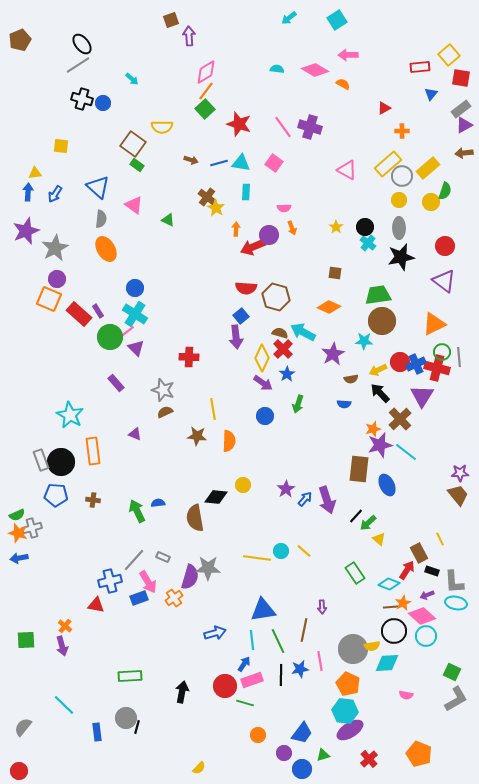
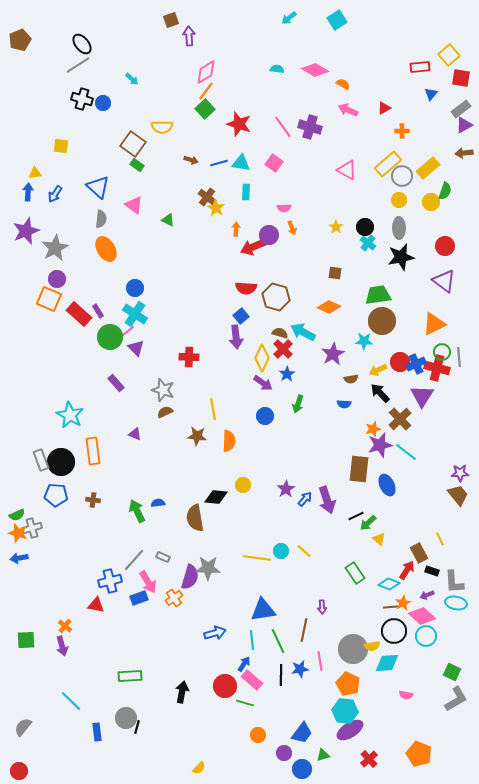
pink arrow at (348, 55): moved 55 px down; rotated 24 degrees clockwise
black line at (356, 516): rotated 21 degrees clockwise
pink rectangle at (252, 680): rotated 60 degrees clockwise
cyan line at (64, 705): moved 7 px right, 4 px up
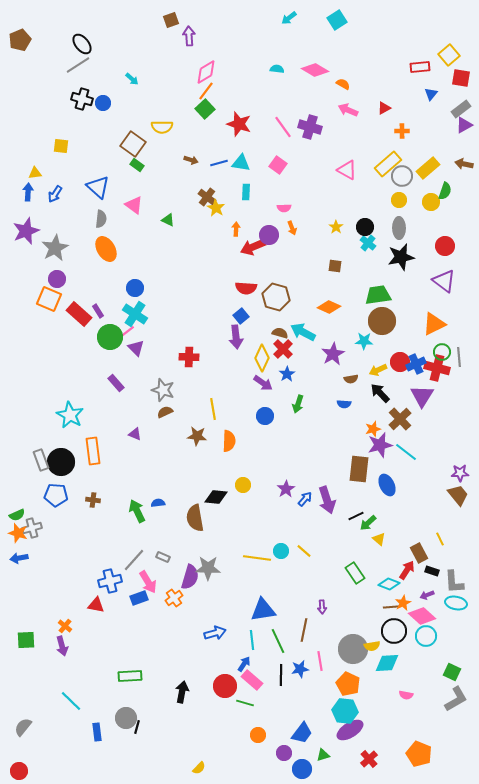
brown arrow at (464, 153): moved 11 px down; rotated 18 degrees clockwise
pink square at (274, 163): moved 4 px right, 2 px down
brown square at (335, 273): moved 7 px up
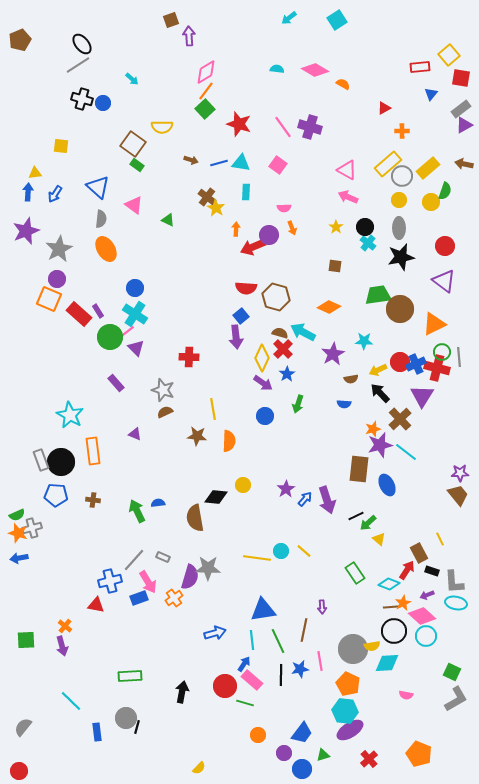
pink arrow at (348, 110): moved 87 px down
gray star at (55, 248): moved 4 px right, 1 px down
brown circle at (382, 321): moved 18 px right, 12 px up
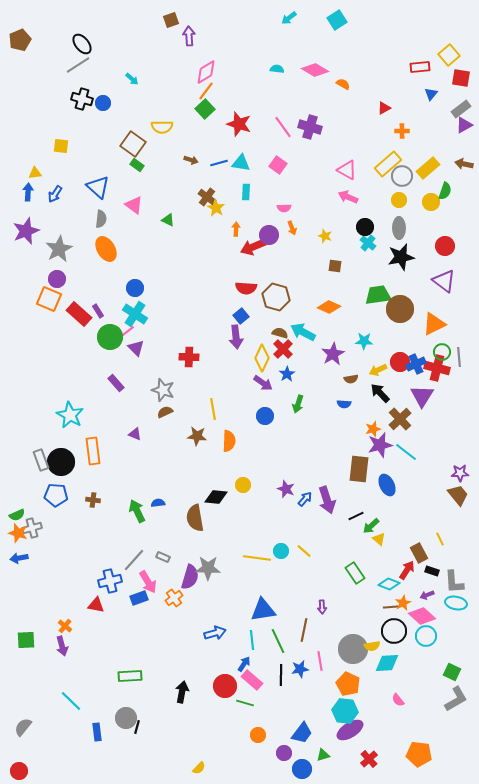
yellow star at (336, 227): moved 11 px left, 9 px down; rotated 16 degrees counterclockwise
purple star at (286, 489): rotated 18 degrees counterclockwise
green arrow at (368, 523): moved 3 px right, 3 px down
pink semicircle at (406, 695): moved 8 px left, 5 px down; rotated 40 degrees clockwise
orange pentagon at (419, 754): rotated 15 degrees counterclockwise
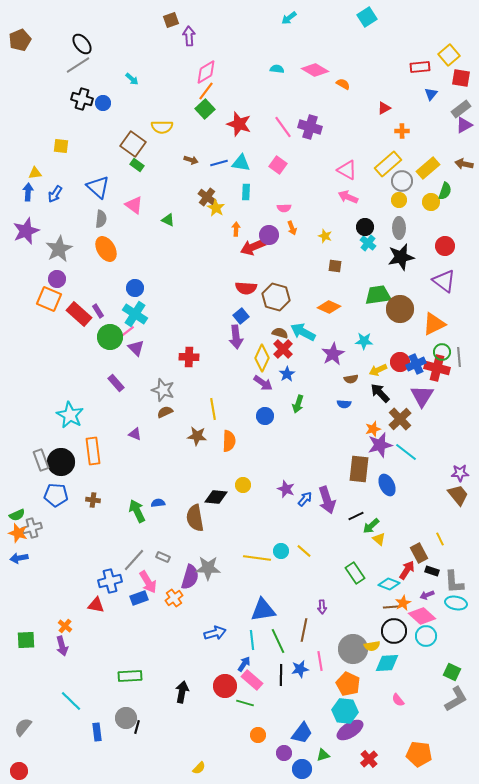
cyan square at (337, 20): moved 30 px right, 3 px up
gray circle at (402, 176): moved 5 px down
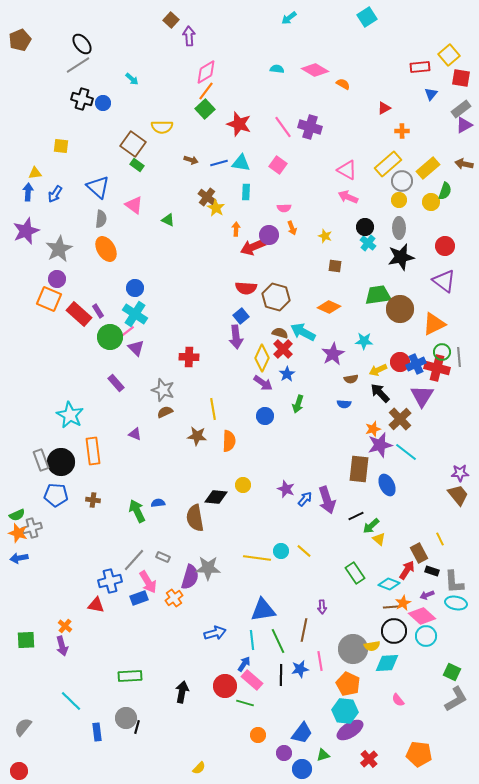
brown square at (171, 20): rotated 28 degrees counterclockwise
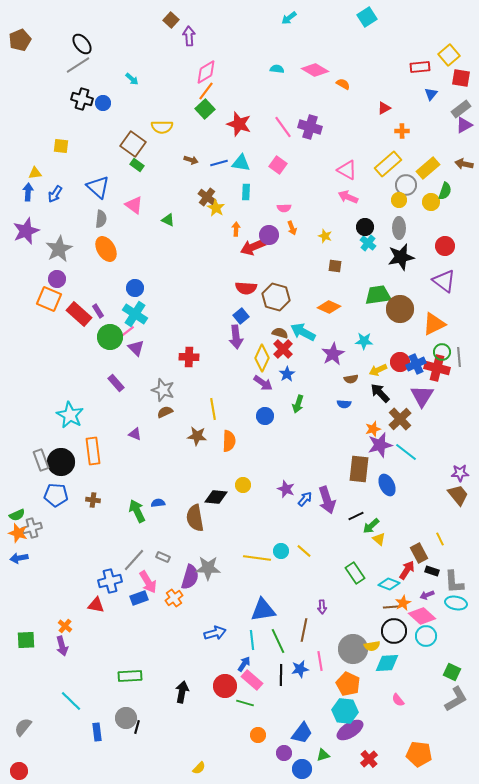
gray circle at (402, 181): moved 4 px right, 4 px down
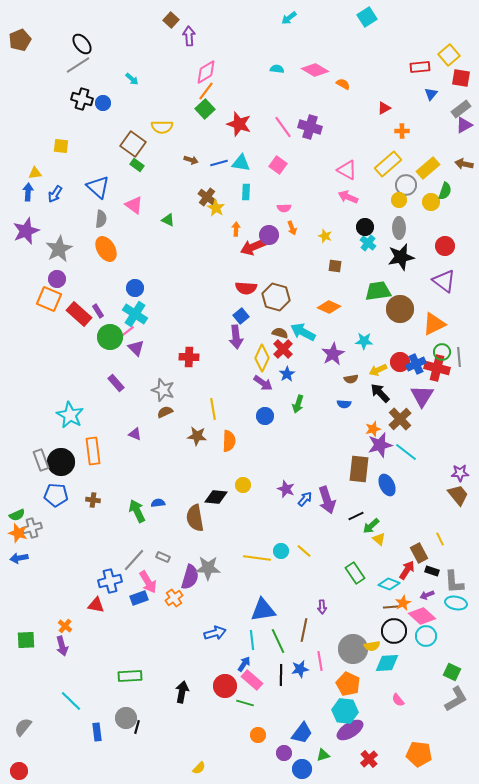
green trapezoid at (378, 295): moved 4 px up
